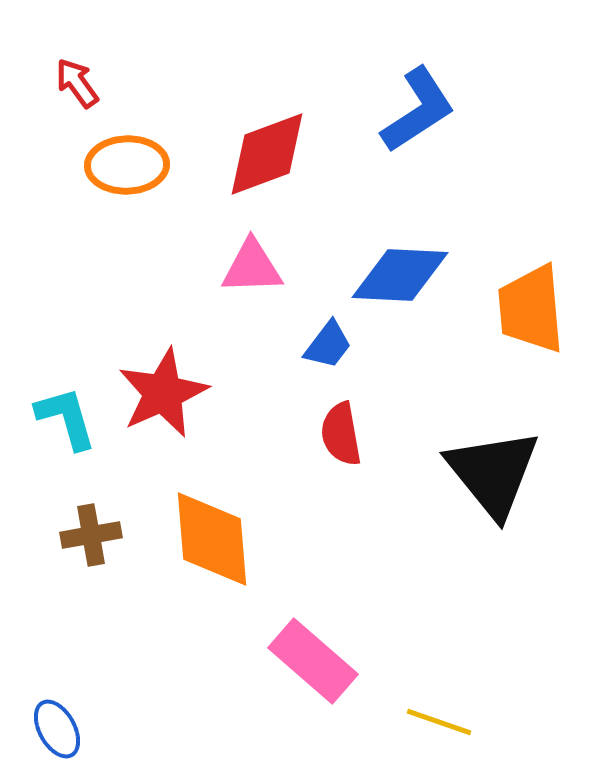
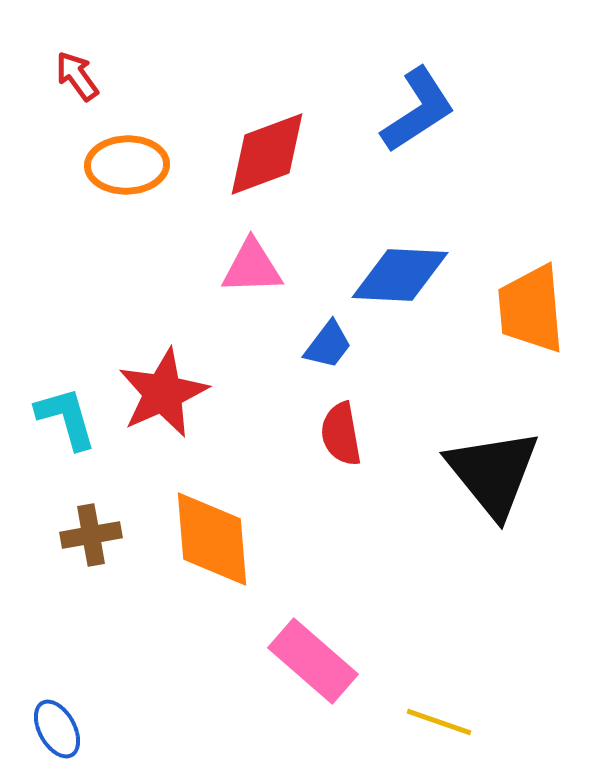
red arrow: moved 7 px up
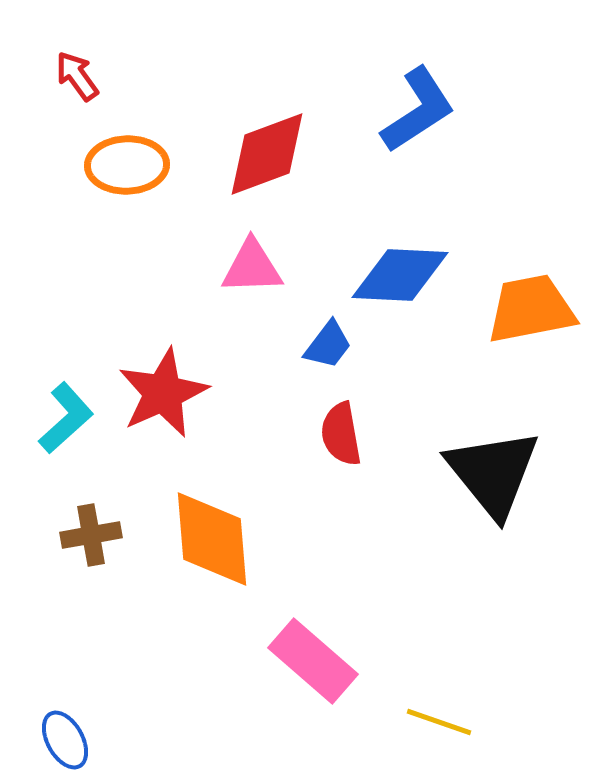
orange trapezoid: rotated 84 degrees clockwise
cyan L-shape: rotated 64 degrees clockwise
blue ellipse: moved 8 px right, 11 px down
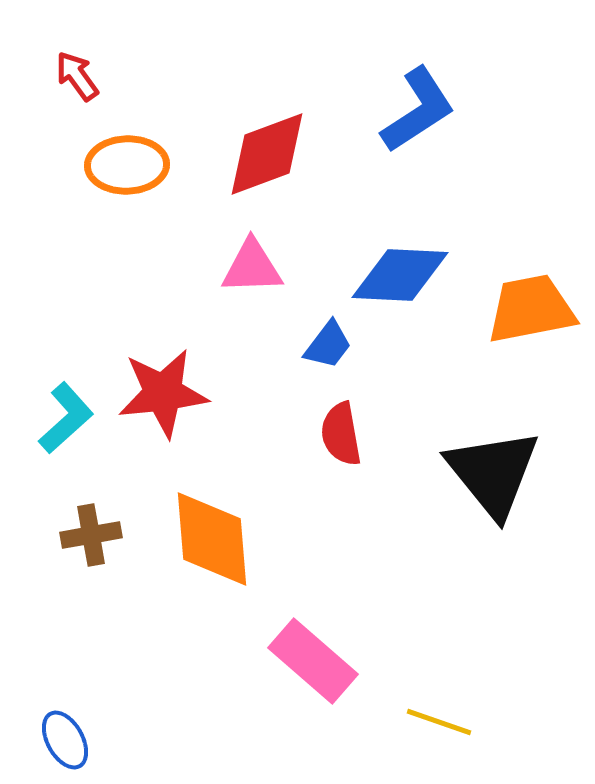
red star: rotated 18 degrees clockwise
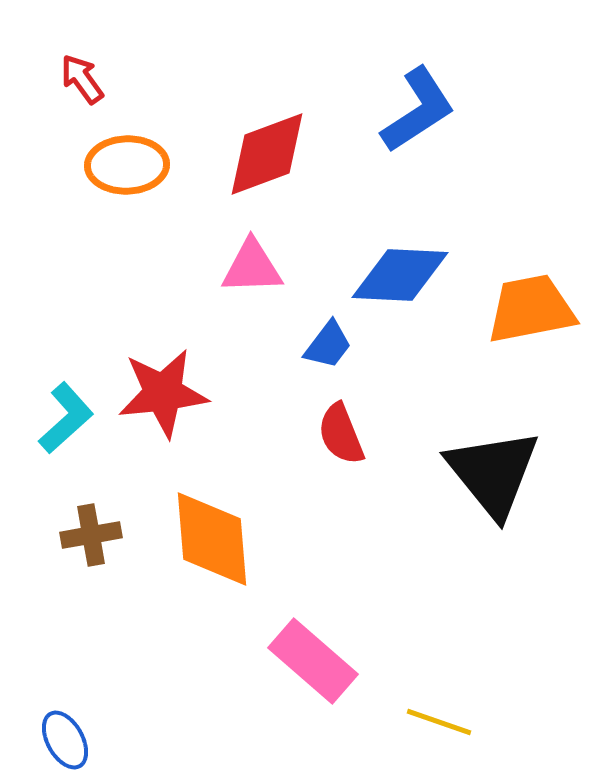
red arrow: moved 5 px right, 3 px down
red semicircle: rotated 12 degrees counterclockwise
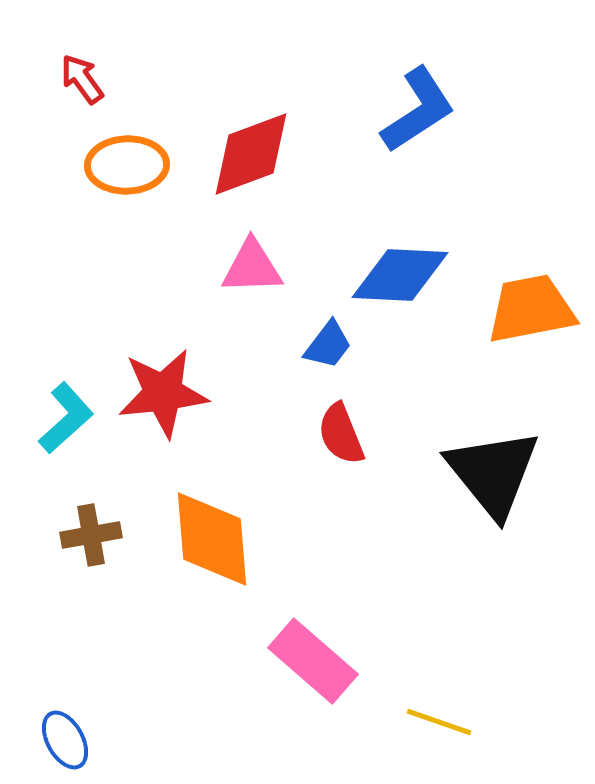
red diamond: moved 16 px left
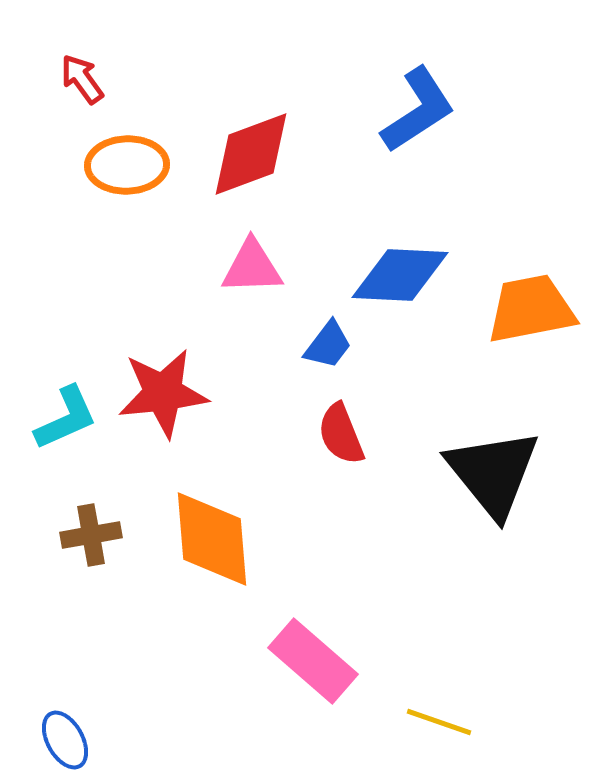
cyan L-shape: rotated 18 degrees clockwise
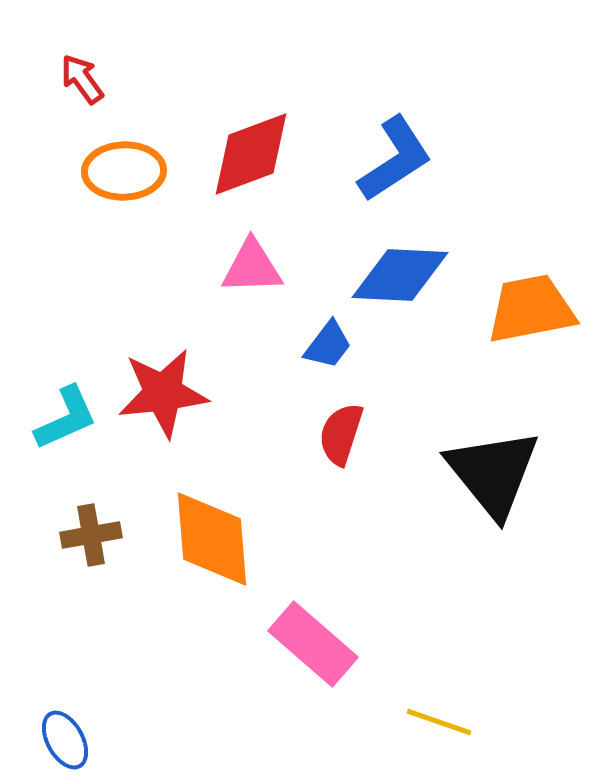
blue L-shape: moved 23 px left, 49 px down
orange ellipse: moved 3 px left, 6 px down
red semicircle: rotated 40 degrees clockwise
pink rectangle: moved 17 px up
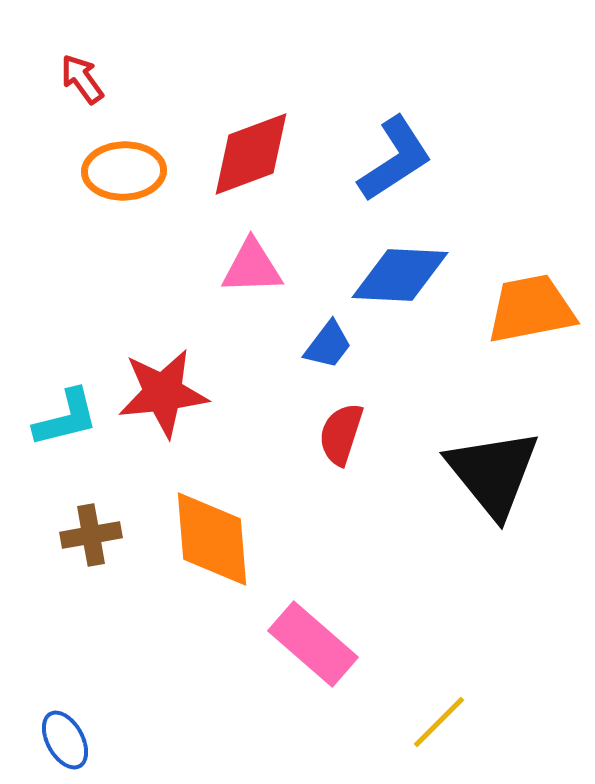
cyan L-shape: rotated 10 degrees clockwise
yellow line: rotated 64 degrees counterclockwise
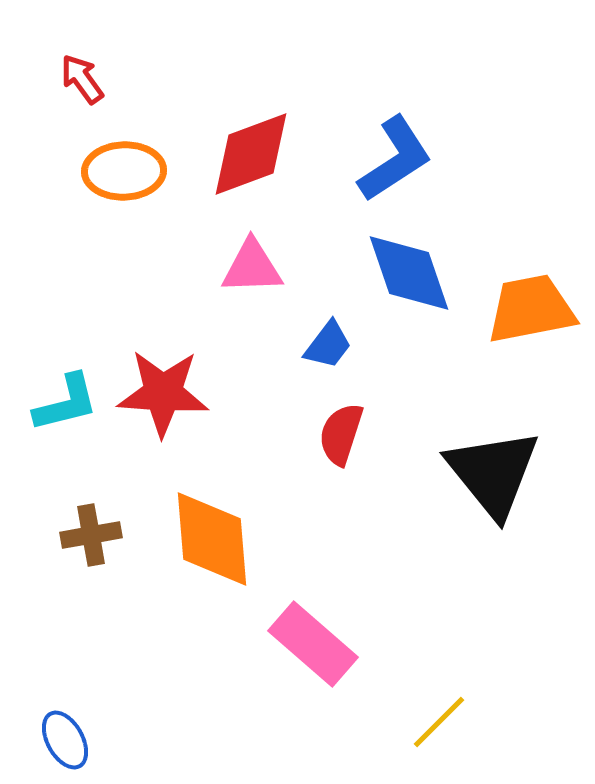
blue diamond: moved 9 px right, 2 px up; rotated 68 degrees clockwise
red star: rotated 10 degrees clockwise
cyan L-shape: moved 15 px up
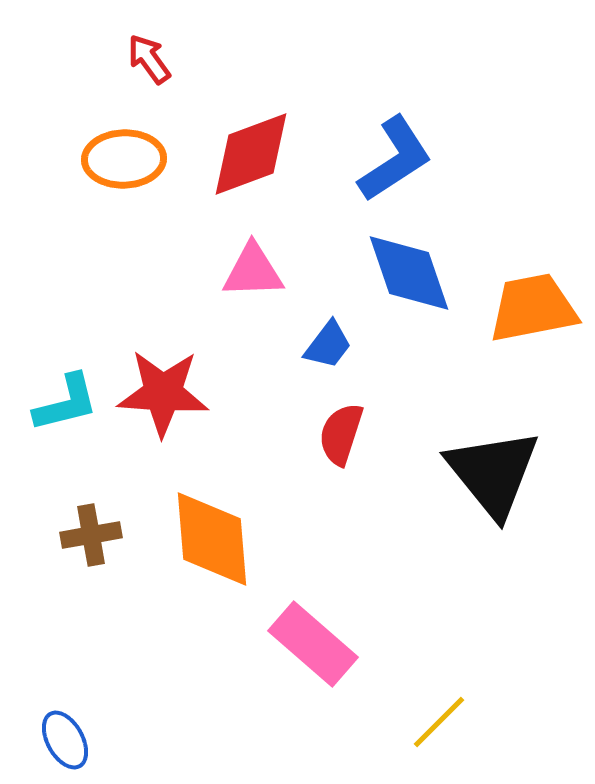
red arrow: moved 67 px right, 20 px up
orange ellipse: moved 12 px up
pink triangle: moved 1 px right, 4 px down
orange trapezoid: moved 2 px right, 1 px up
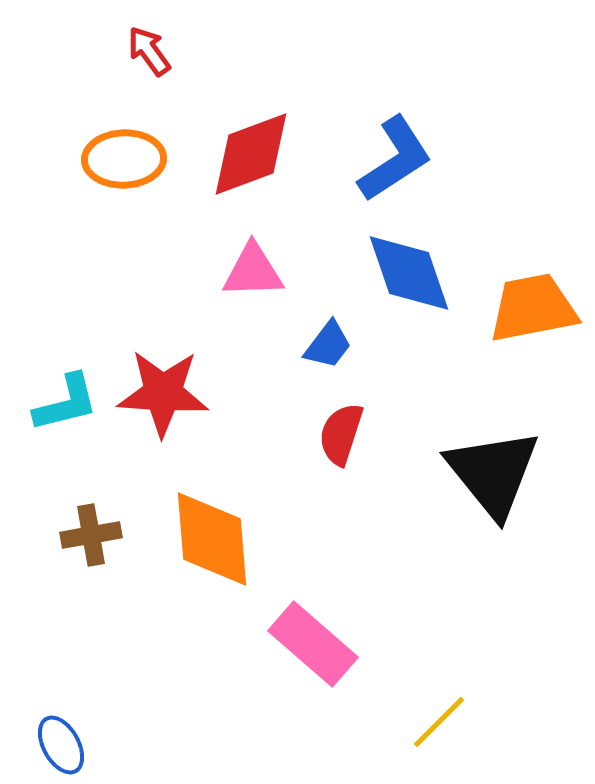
red arrow: moved 8 px up
blue ellipse: moved 4 px left, 5 px down
